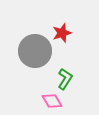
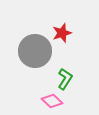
pink diamond: rotated 15 degrees counterclockwise
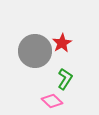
red star: moved 10 px down; rotated 12 degrees counterclockwise
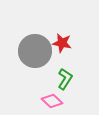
red star: rotated 30 degrees counterclockwise
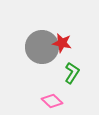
gray circle: moved 7 px right, 4 px up
green L-shape: moved 7 px right, 6 px up
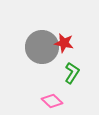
red star: moved 2 px right
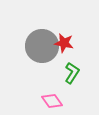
gray circle: moved 1 px up
pink diamond: rotated 10 degrees clockwise
